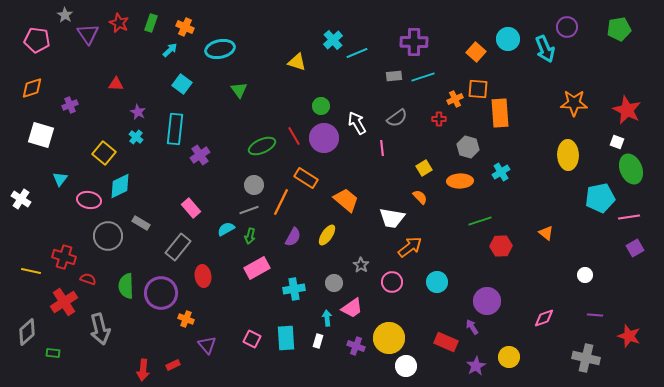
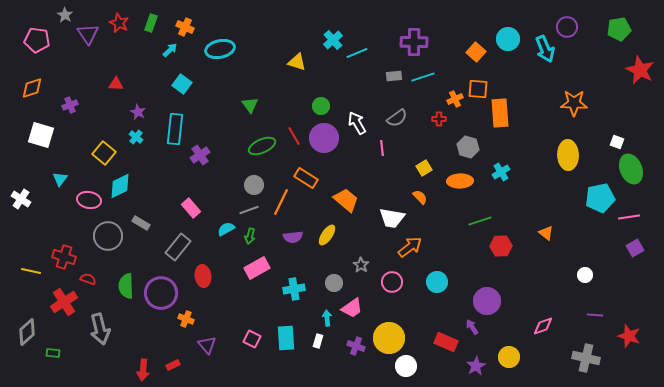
green triangle at (239, 90): moved 11 px right, 15 px down
red star at (627, 110): moved 13 px right, 40 px up
purple semicircle at (293, 237): rotated 54 degrees clockwise
pink diamond at (544, 318): moved 1 px left, 8 px down
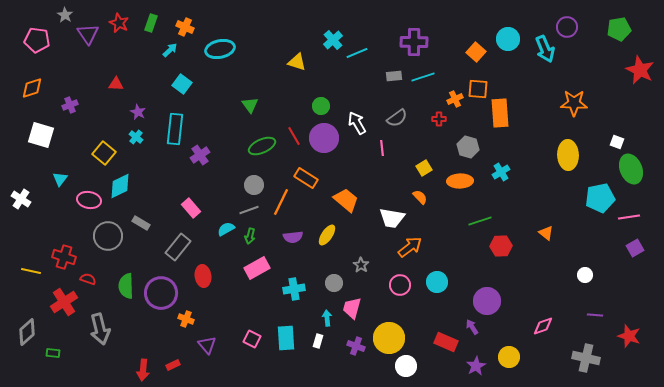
pink circle at (392, 282): moved 8 px right, 3 px down
pink trapezoid at (352, 308): rotated 140 degrees clockwise
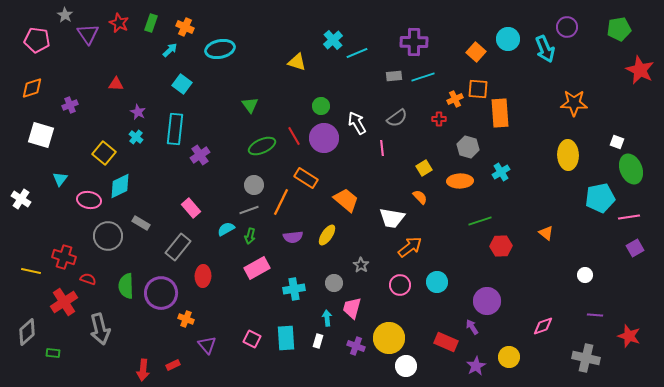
red ellipse at (203, 276): rotated 10 degrees clockwise
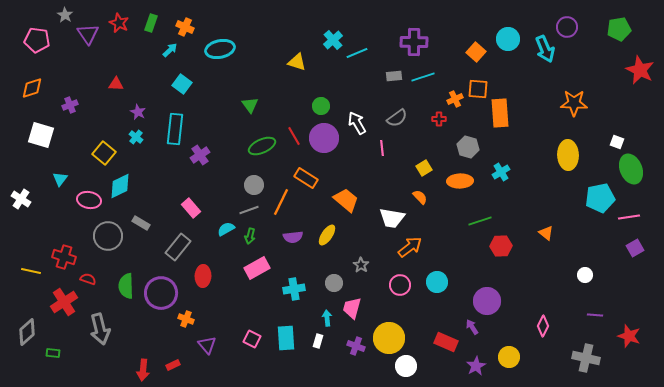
pink diamond at (543, 326): rotated 45 degrees counterclockwise
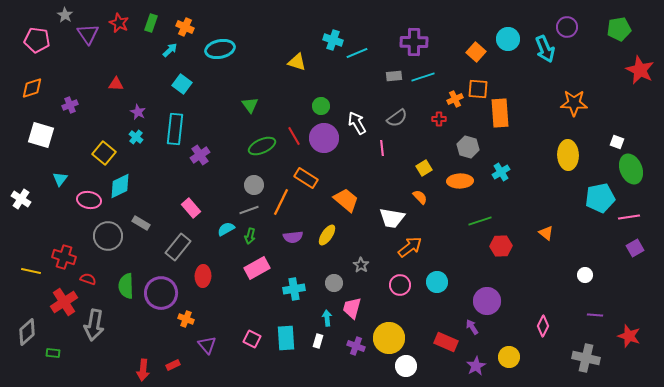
cyan cross at (333, 40): rotated 30 degrees counterclockwise
gray arrow at (100, 329): moved 6 px left, 4 px up; rotated 24 degrees clockwise
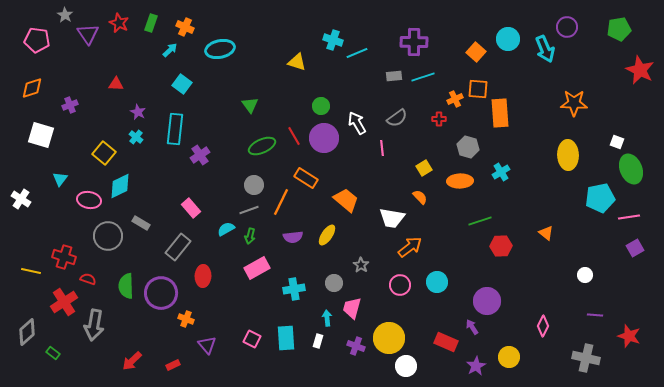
green rectangle at (53, 353): rotated 32 degrees clockwise
red arrow at (143, 370): moved 11 px left, 9 px up; rotated 40 degrees clockwise
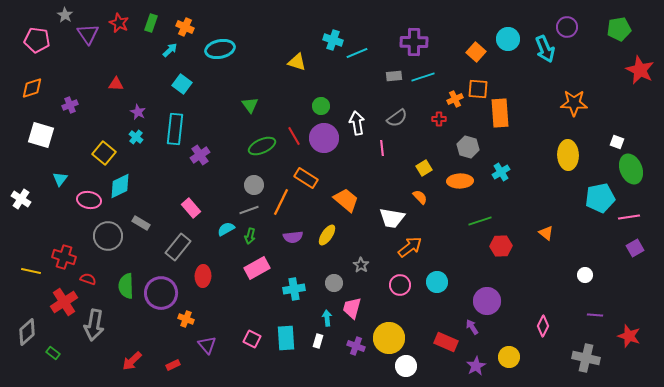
white arrow at (357, 123): rotated 20 degrees clockwise
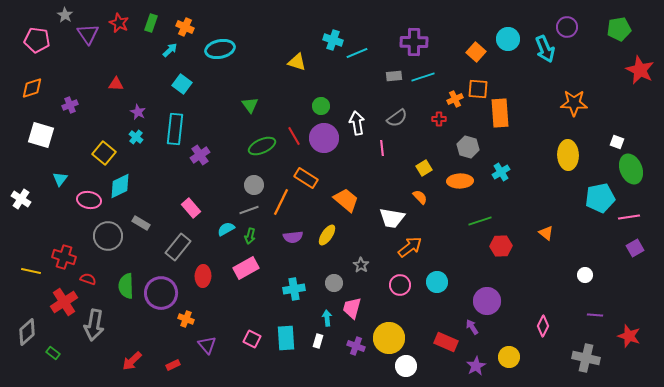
pink rectangle at (257, 268): moved 11 px left
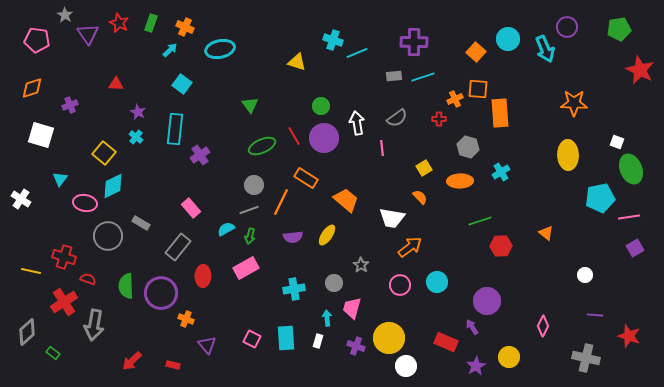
cyan diamond at (120, 186): moved 7 px left
pink ellipse at (89, 200): moved 4 px left, 3 px down
red rectangle at (173, 365): rotated 40 degrees clockwise
